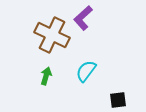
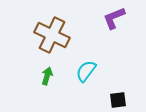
purple L-shape: moved 31 px right; rotated 20 degrees clockwise
green arrow: moved 1 px right
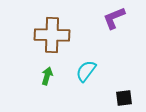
brown cross: rotated 24 degrees counterclockwise
black square: moved 6 px right, 2 px up
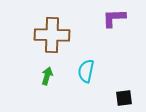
purple L-shape: rotated 20 degrees clockwise
cyan semicircle: rotated 25 degrees counterclockwise
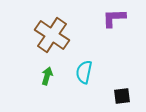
brown cross: rotated 32 degrees clockwise
cyan semicircle: moved 2 px left, 1 px down
black square: moved 2 px left, 2 px up
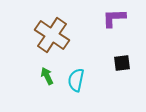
cyan semicircle: moved 8 px left, 8 px down
green arrow: rotated 42 degrees counterclockwise
black square: moved 33 px up
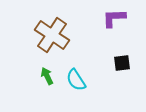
cyan semicircle: rotated 45 degrees counterclockwise
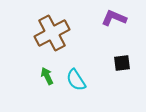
purple L-shape: rotated 25 degrees clockwise
brown cross: moved 2 px up; rotated 28 degrees clockwise
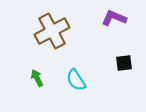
brown cross: moved 2 px up
black square: moved 2 px right
green arrow: moved 10 px left, 2 px down
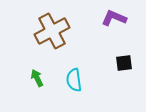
cyan semicircle: moved 2 px left; rotated 25 degrees clockwise
